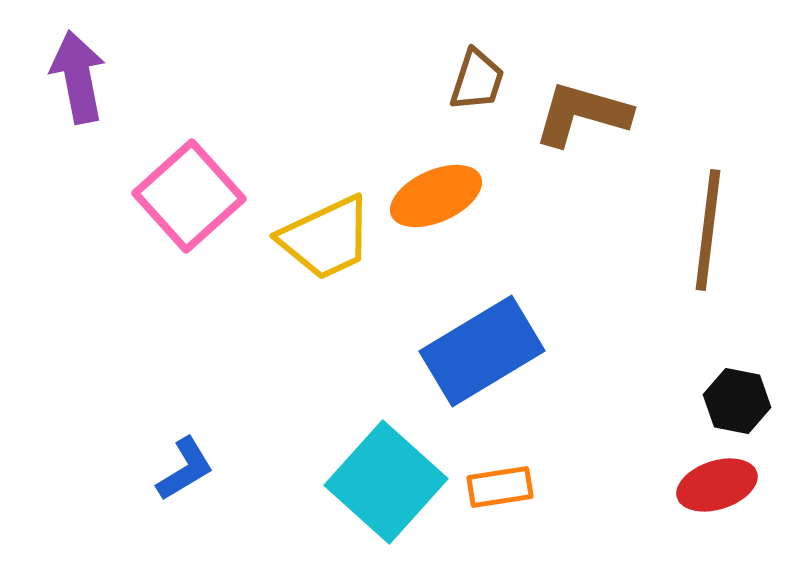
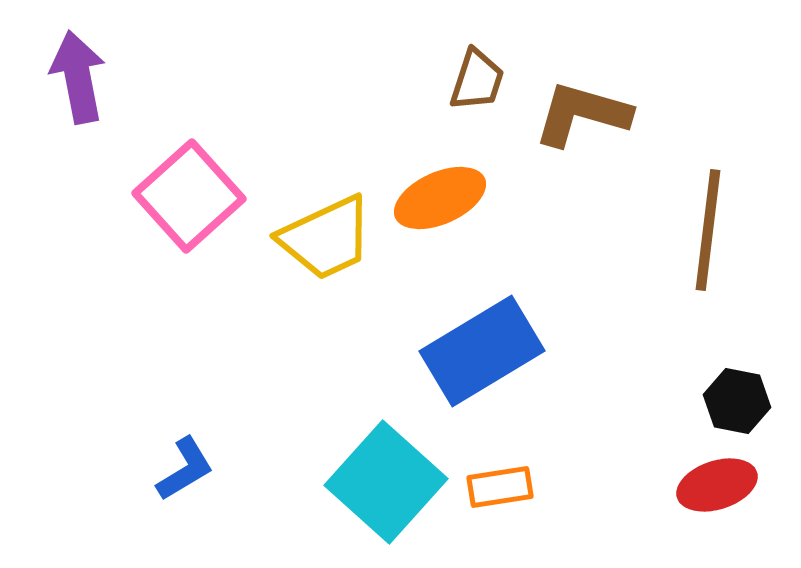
orange ellipse: moved 4 px right, 2 px down
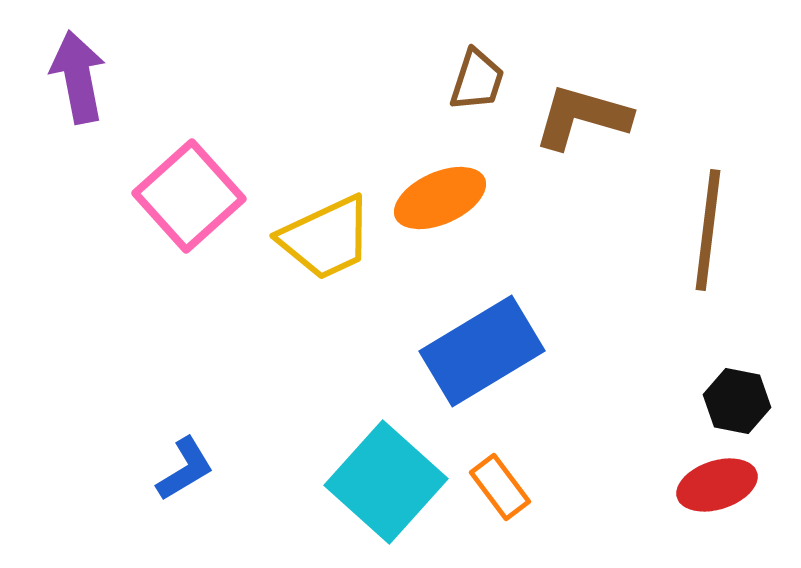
brown L-shape: moved 3 px down
orange rectangle: rotated 62 degrees clockwise
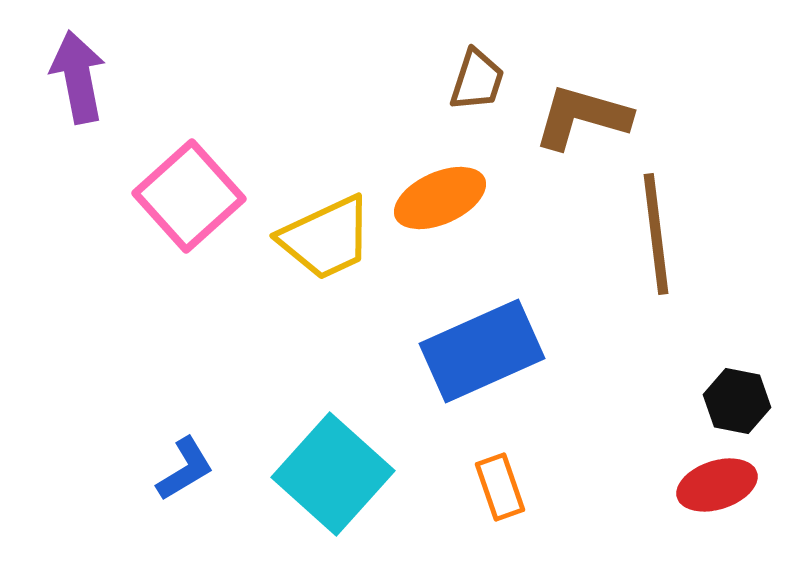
brown line: moved 52 px left, 4 px down; rotated 14 degrees counterclockwise
blue rectangle: rotated 7 degrees clockwise
cyan square: moved 53 px left, 8 px up
orange rectangle: rotated 18 degrees clockwise
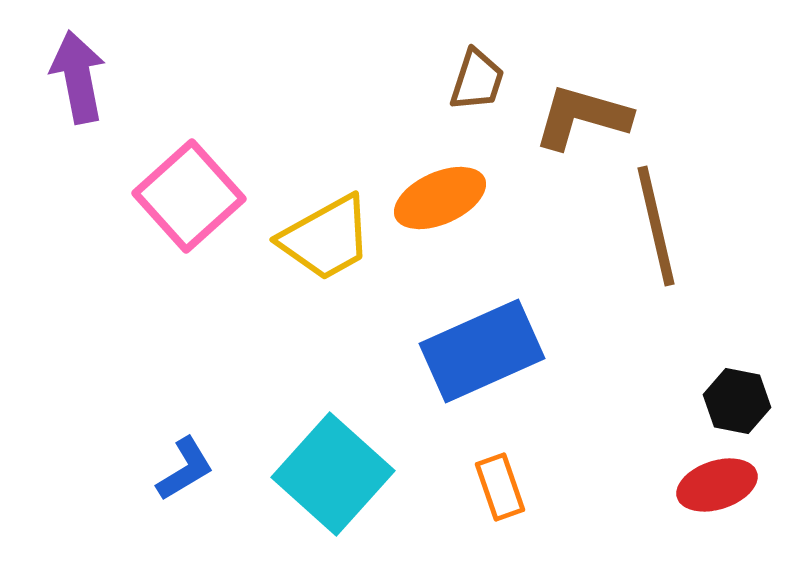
brown line: moved 8 px up; rotated 6 degrees counterclockwise
yellow trapezoid: rotated 4 degrees counterclockwise
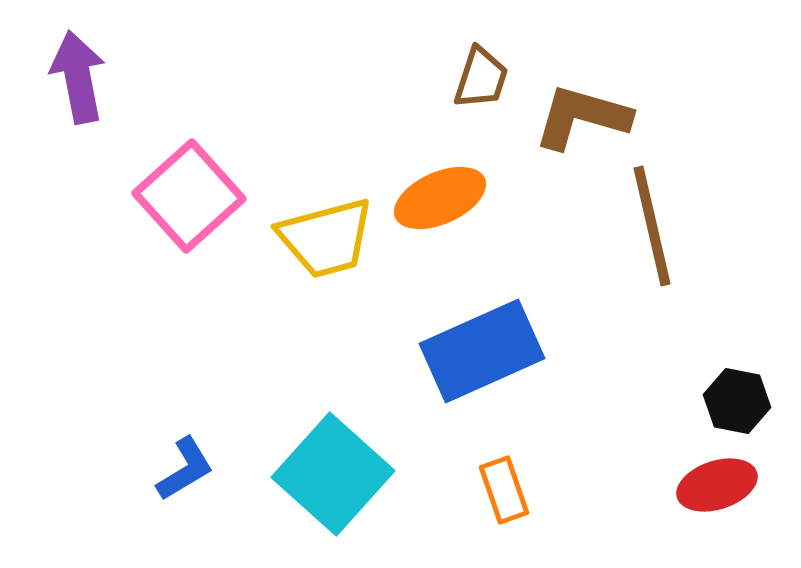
brown trapezoid: moved 4 px right, 2 px up
brown line: moved 4 px left
yellow trapezoid: rotated 14 degrees clockwise
orange rectangle: moved 4 px right, 3 px down
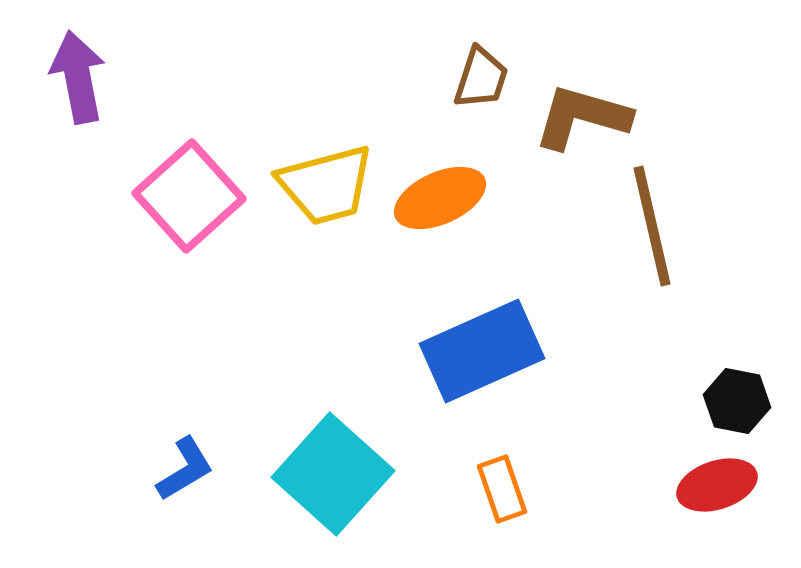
yellow trapezoid: moved 53 px up
orange rectangle: moved 2 px left, 1 px up
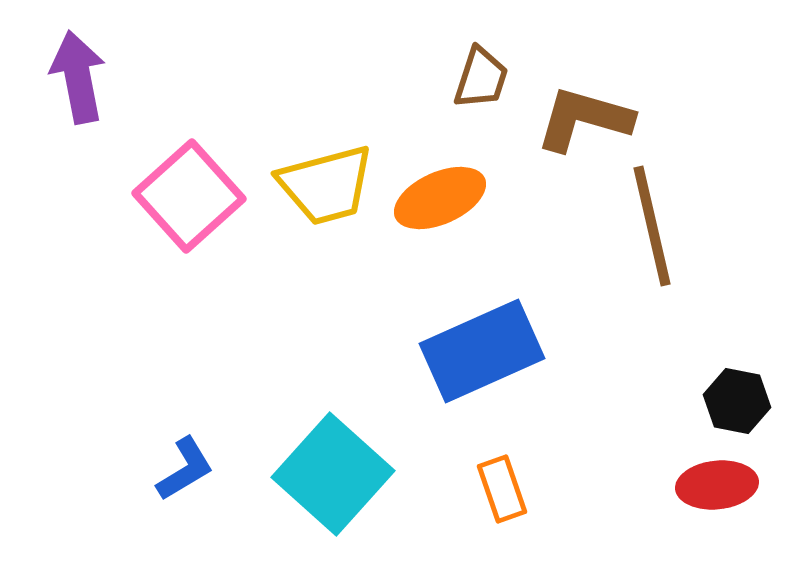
brown L-shape: moved 2 px right, 2 px down
red ellipse: rotated 12 degrees clockwise
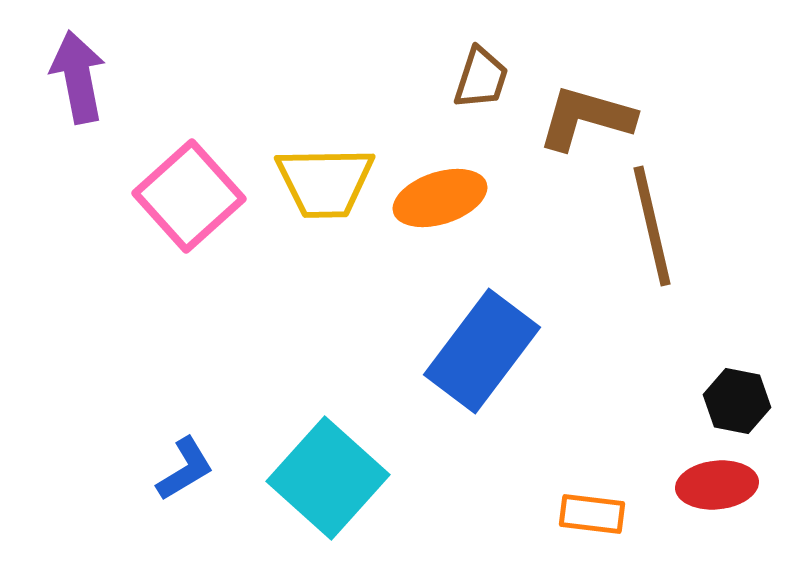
brown L-shape: moved 2 px right, 1 px up
yellow trapezoid: moved 1 px left, 3 px up; rotated 14 degrees clockwise
orange ellipse: rotated 6 degrees clockwise
blue rectangle: rotated 29 degrees counterclockwise
cyan square: moved 5 px left, 4 px down
orange rectangle: moved 90 px right, 25 px down; rotated 64 degrees counterclockwise
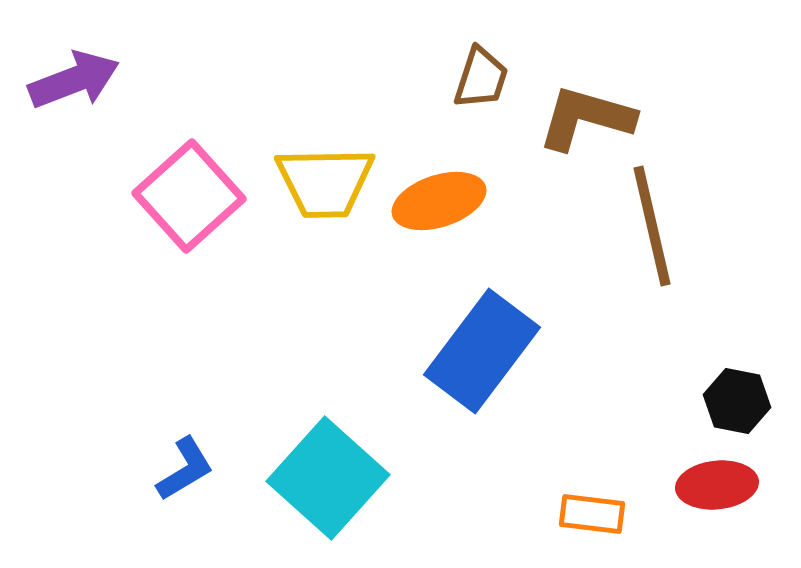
purple arrow: moved 4 px left, 3 px down; rotated 80 degrees clockwise
orange ellipse: moved 1 px left, 3 px down
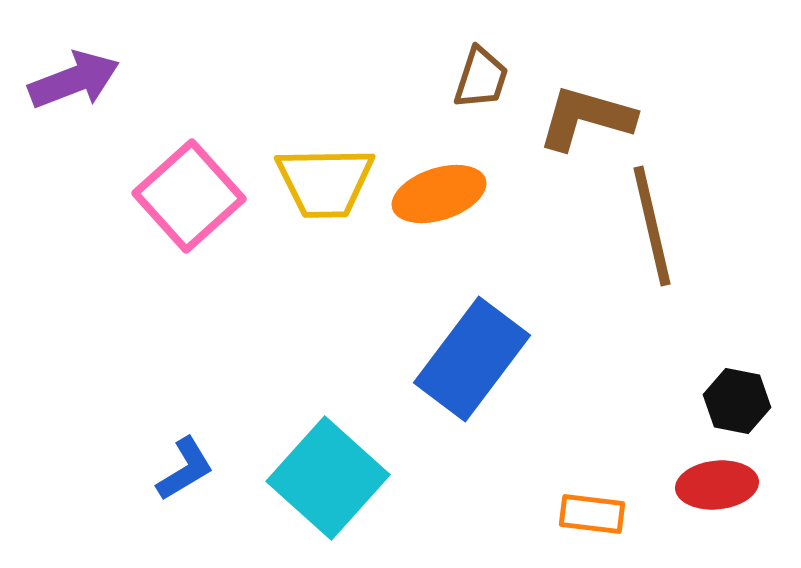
orange ellipse: moved 7 px up
blue rectangle: moved 10 px left, 8 px down
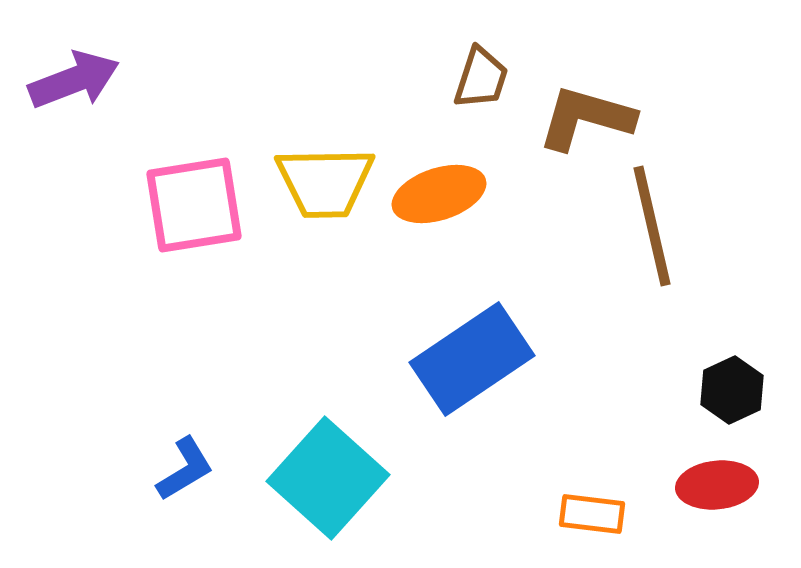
pink square: moved 5 px right, 9 px down; rotated 33 degrees clockwise
blue rectangle: rotated 19 degrees clockwise
black hexagon: moved 5 px left, 11 px up; rotated 24 degrees clockwise
